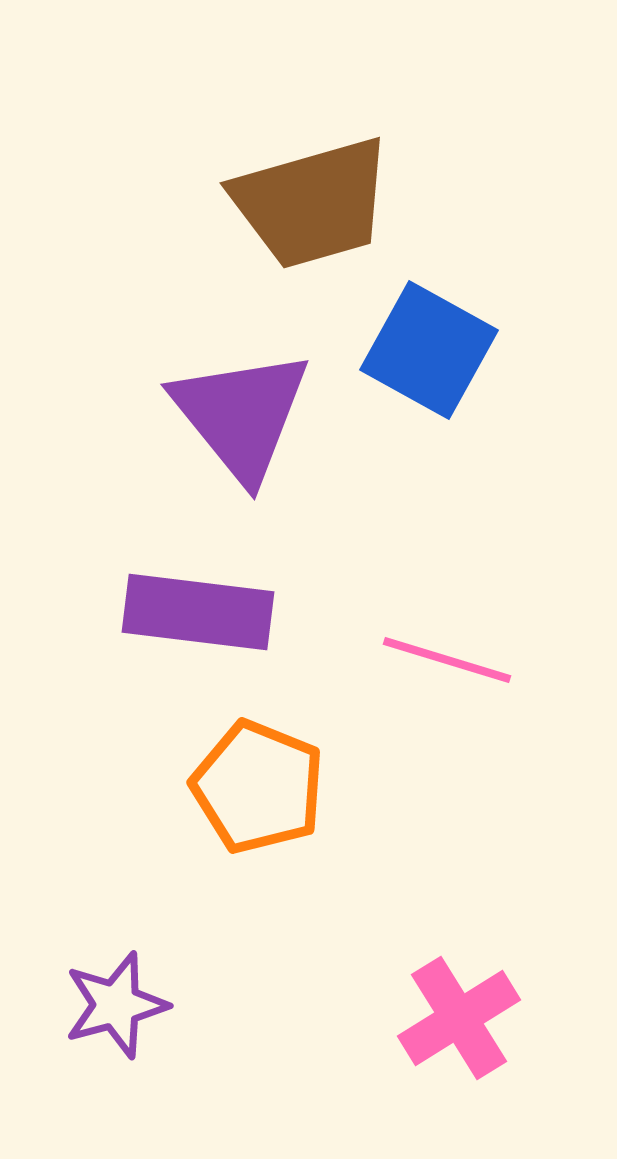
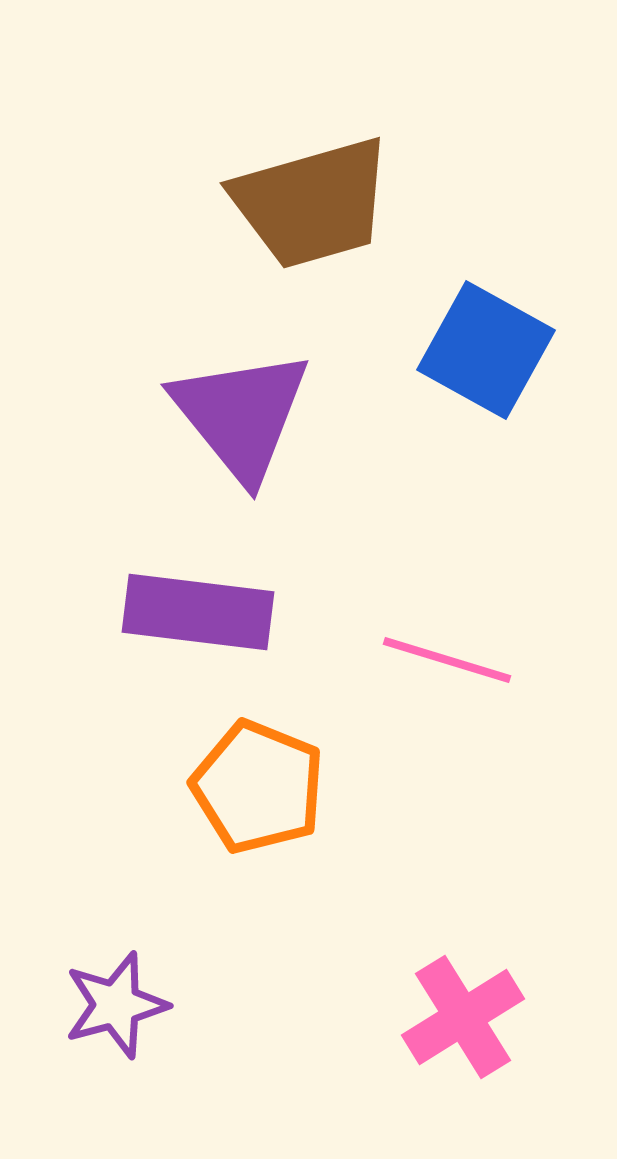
blue square: moved 57 px right
pink cross: moved 4 px right, 1 px up
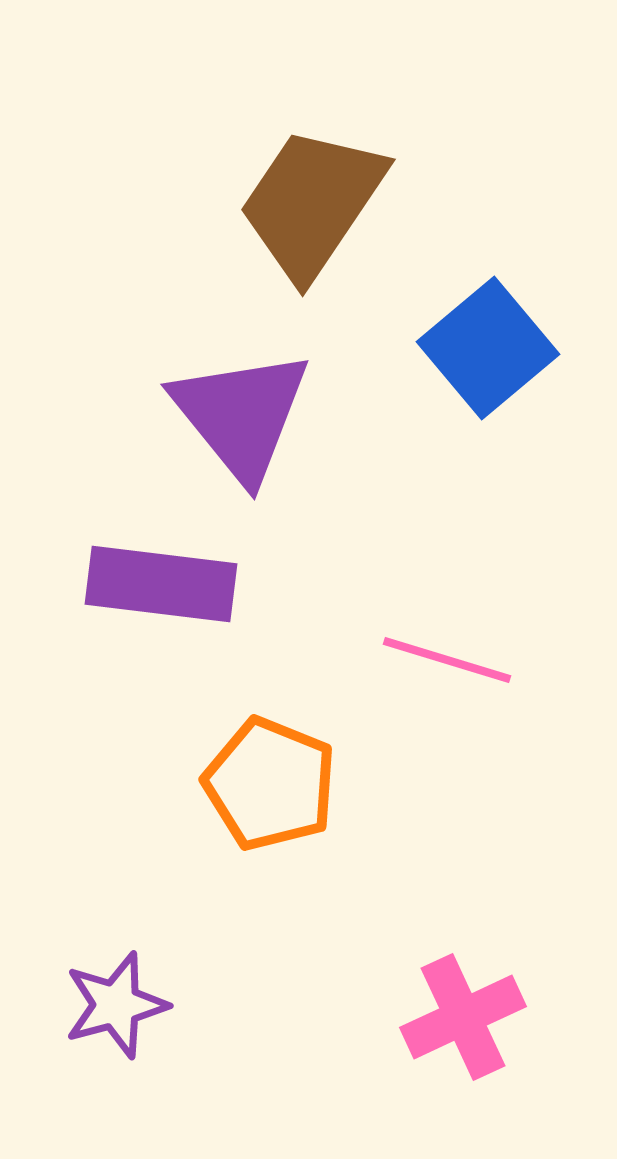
brown trapezoid: rotated 140 degrees clockwise
blue square: moved 2 px right, 2 px up; rotated 21 degrees clockwise
purple rectangle: moved 37 px left, 28 px up
orange pentagon: moved 12 px right, 3 px up
pink cross: rotated 7 degrees clockwise
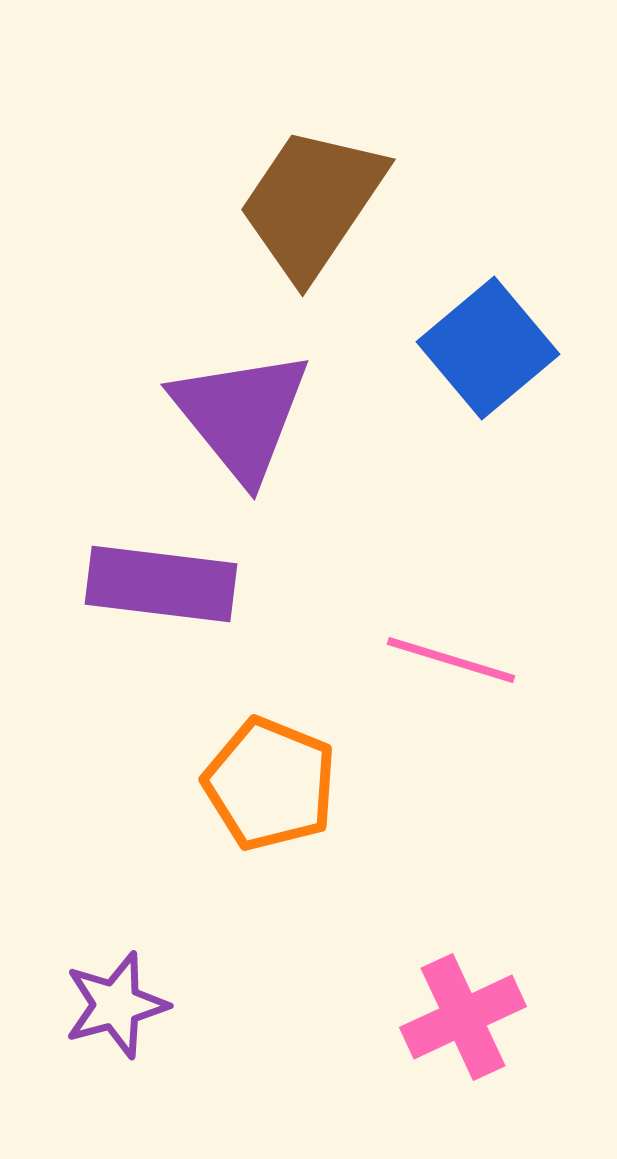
pink line: moved 4 px right
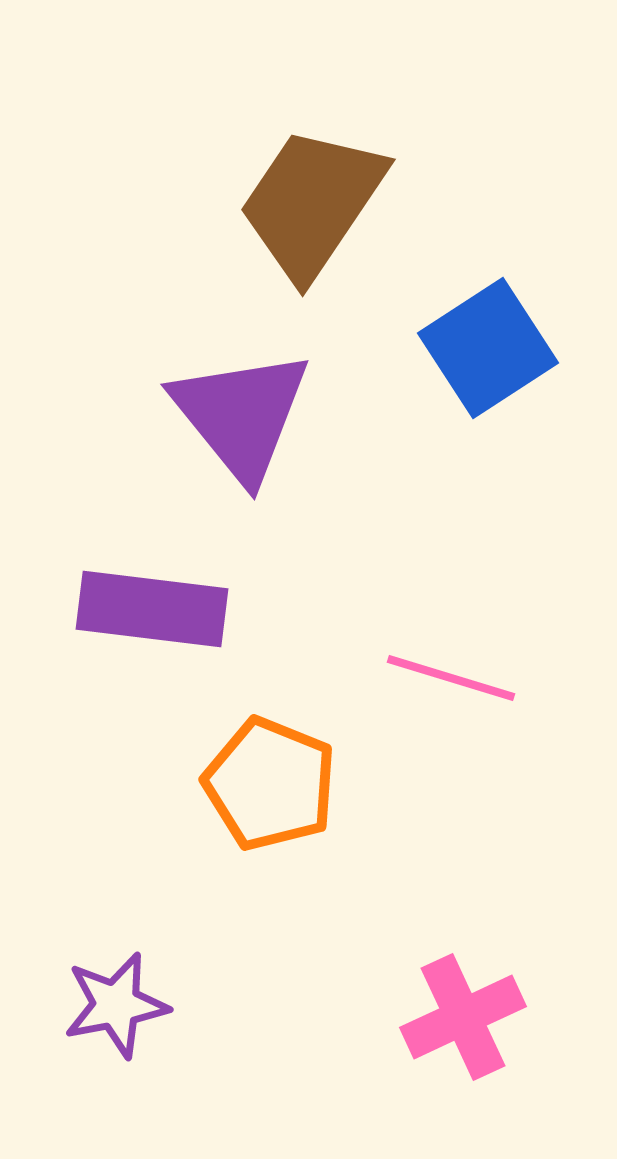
blue square: rotated 7 degrees clockwise
purple rectangle: moved 9 px left, 25 px down
pink line: moved 18 px down
purple star: rotated 4 degrees clockwise
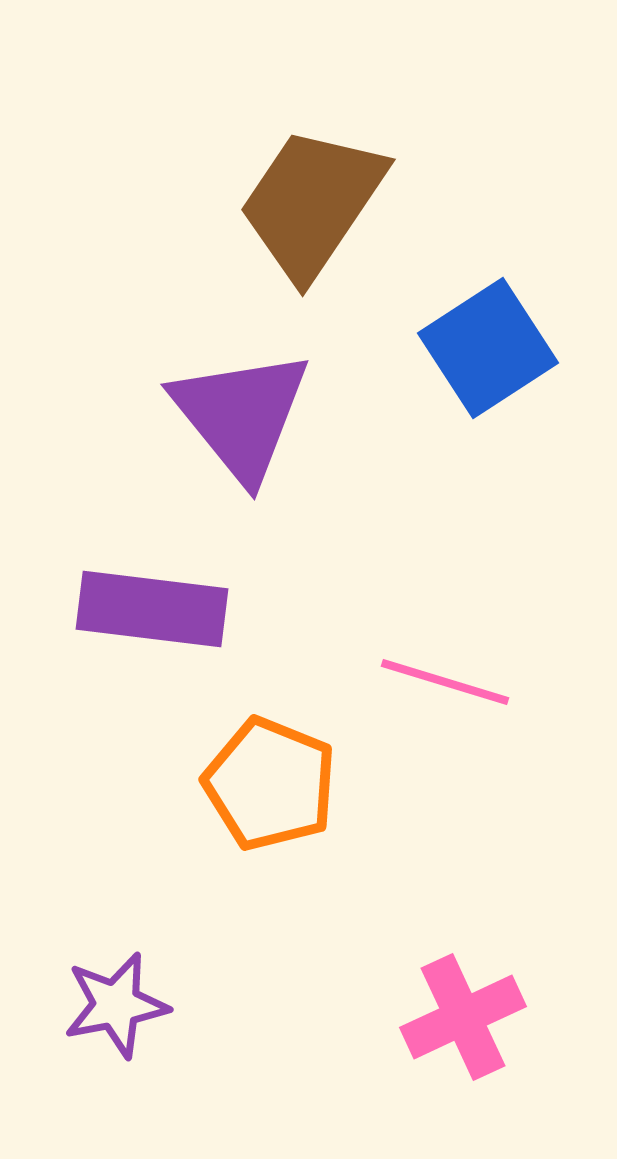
pink line: moved 6 px left, 4 px down
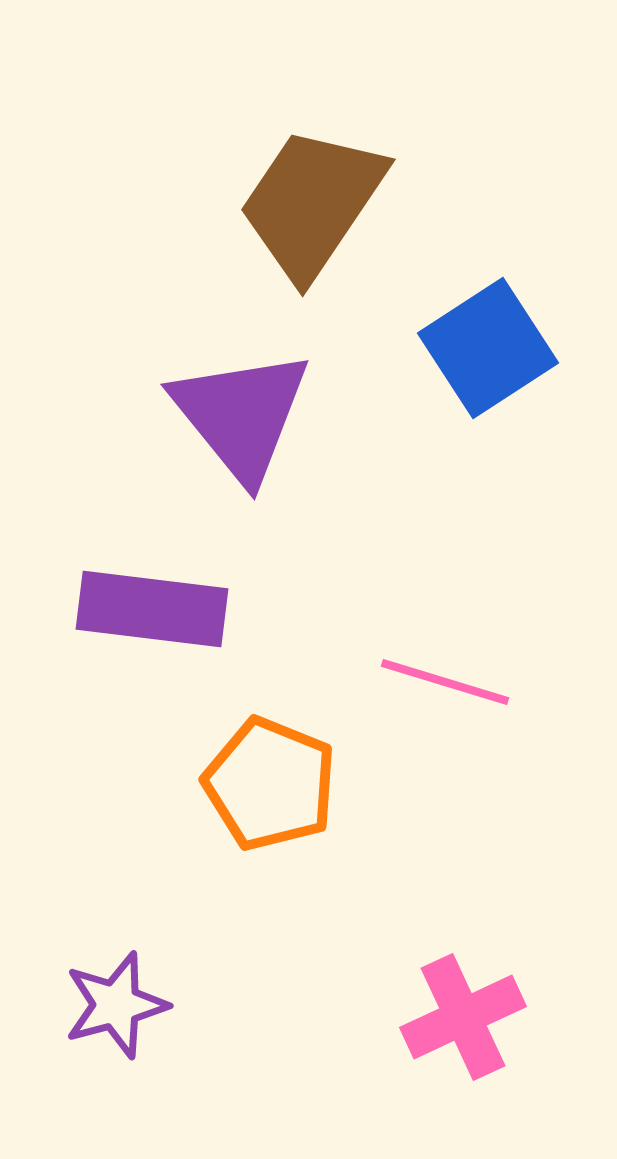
purple star: rotated 4 degrees counterclockwise
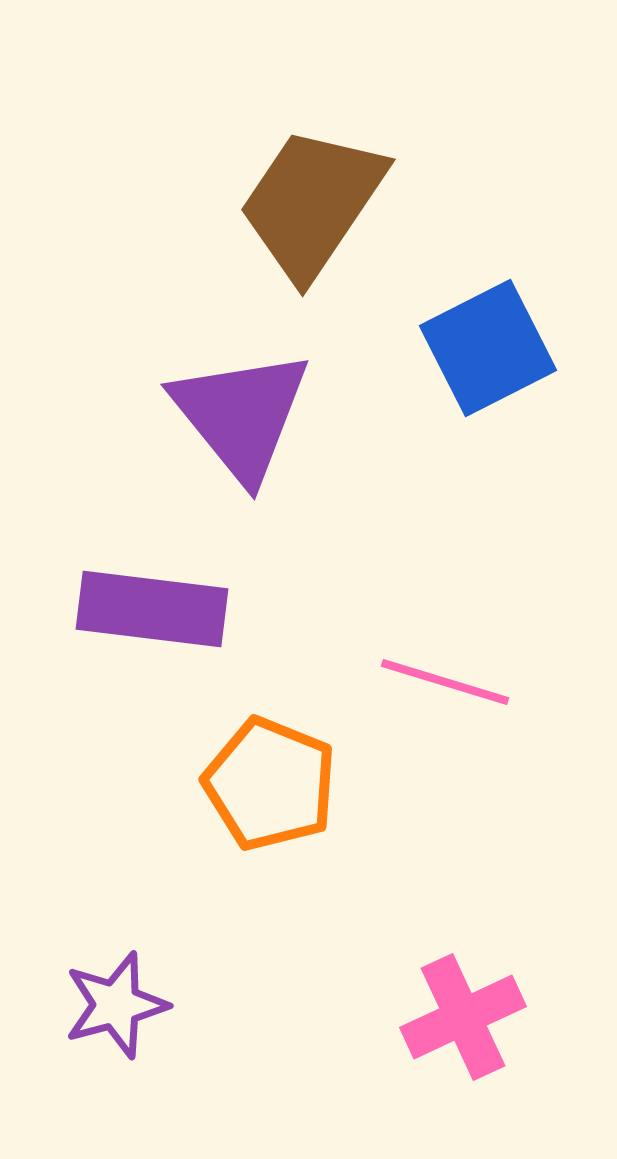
blue square: rotated 6 degrees clockwise
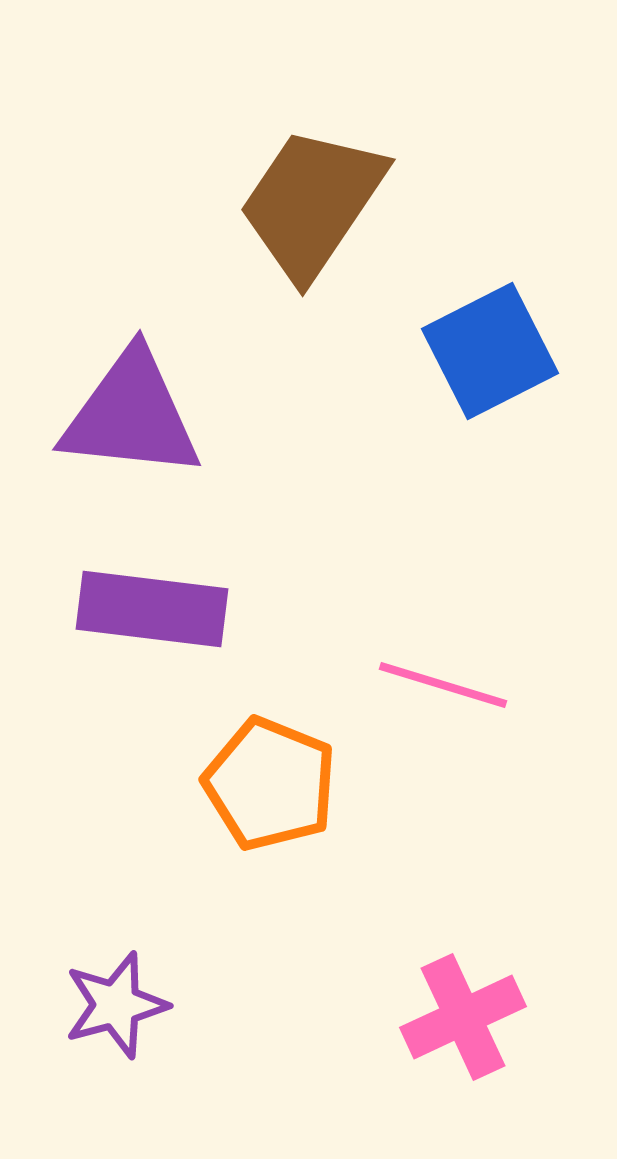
blue square: moved 2 px right, 3 px down
purple triangle: moved 110 px left; rotated 45 degrees counterclockwise
pink line: moved 2 px left, 3 px down
